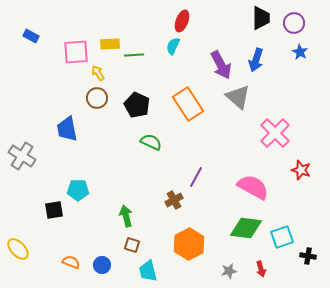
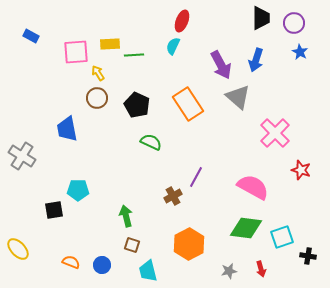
brown cross: moved 1 px left, 4 px up
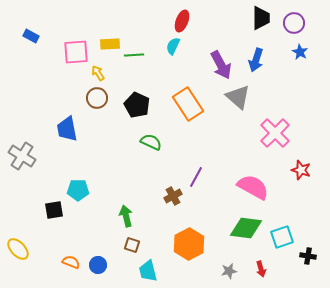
blue circle: moved 4 px left
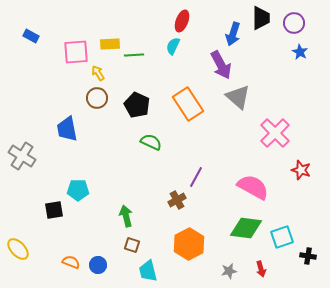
blue arrow: moved 23 px left, 26 px up
brown cross: moved 4 px right, 4 px down
